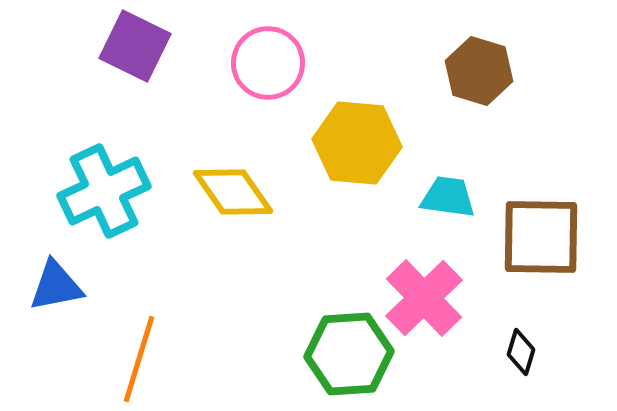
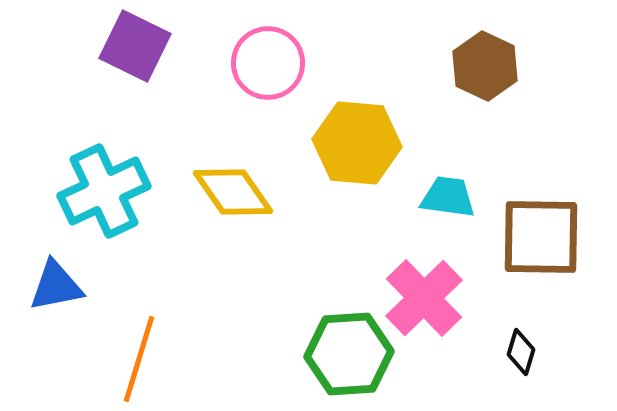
brown hexagon: moved 6 px right, 5 px up; rotated 8 degrees clockwise
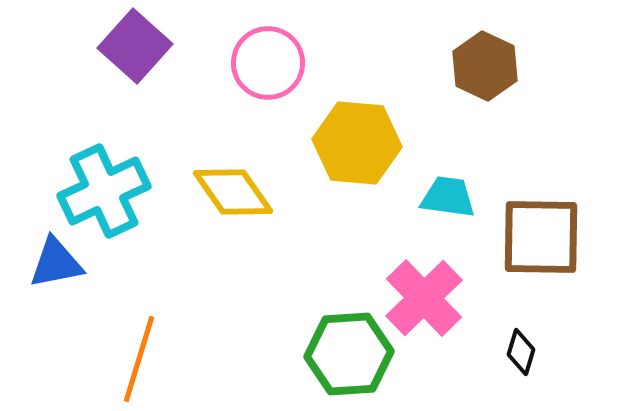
purple square: rotated 16 degrees clockwise
blue triangle: moved 23 px up
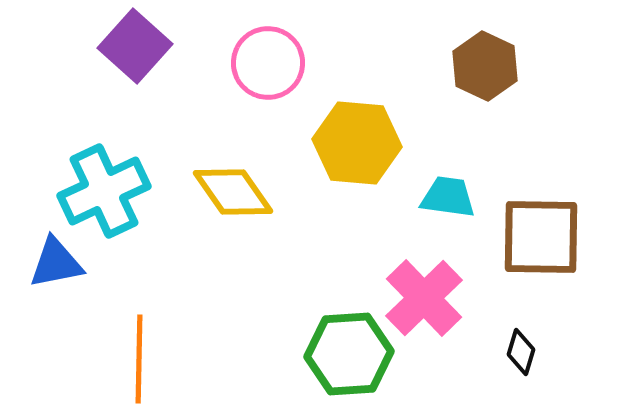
orange line: rotated 16 degrees counterclockwise
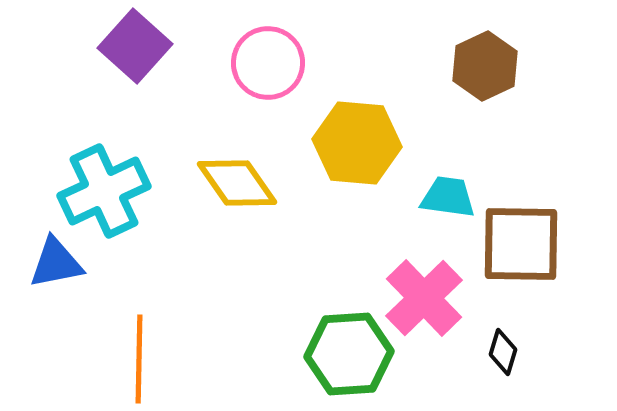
brown hexagon: rotated 10 degrees clockwise
yellow diamond: moved 4 px right, 9 px up
brown square: moved 20 px left, 7 px down
black diamond: moved 18 px left
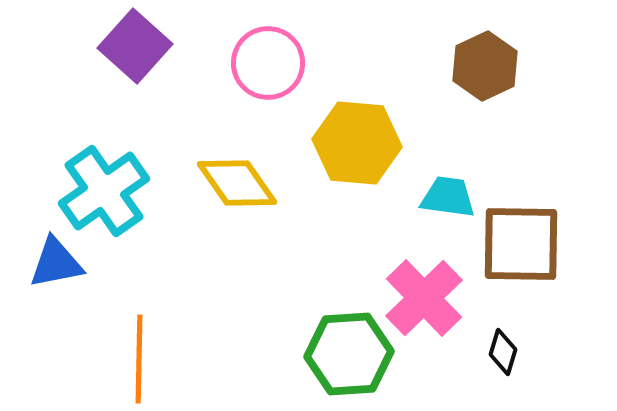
cyan cross: rotated 10 degrees counterclockwise
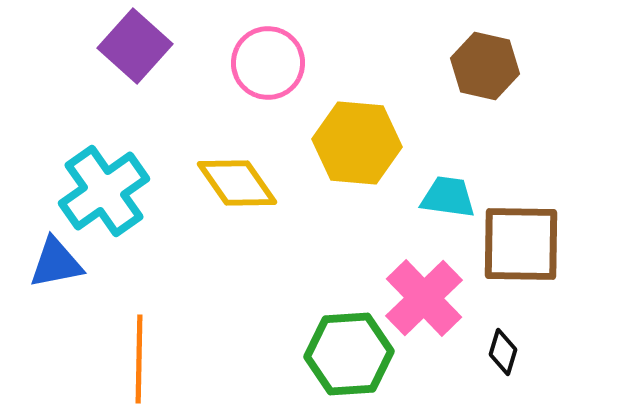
brown hexagon: rotated 22 degrees counterclockwise
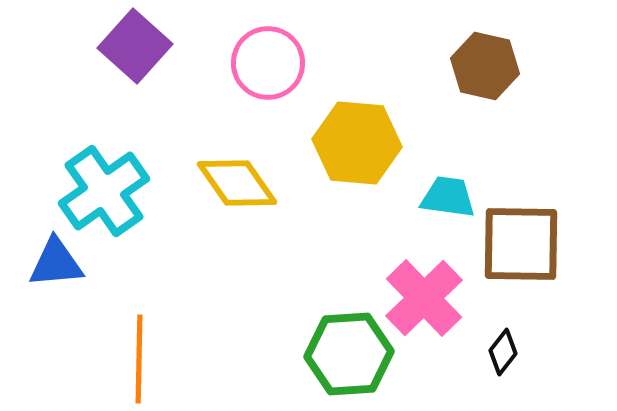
blue triangle: rotated 6 degrees clockwise
black diamond: rotated 21 degrees clockwise
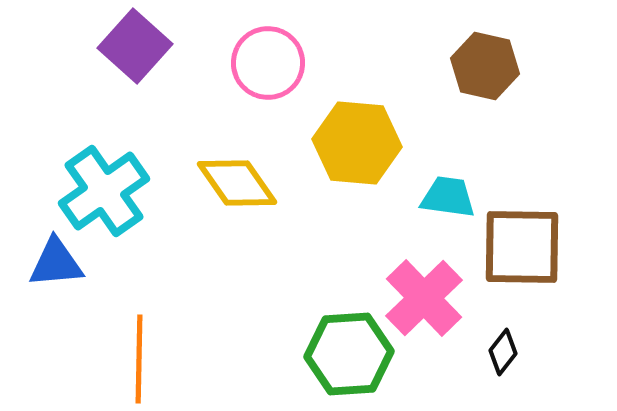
brown square: moved 1 px right, 3 px down
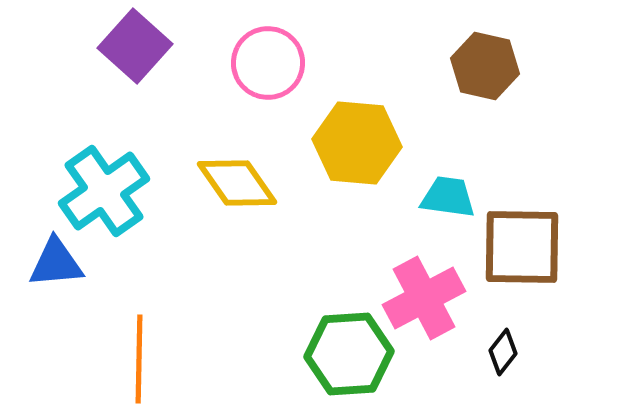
pink cross: rotated 16 degrees clockwise
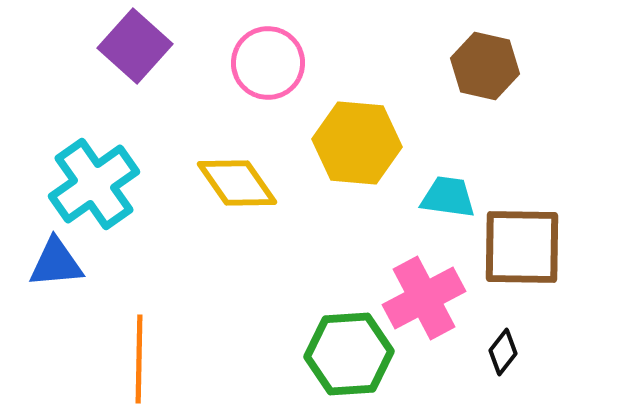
cyan cross: moved 10 px left, 7 px up
